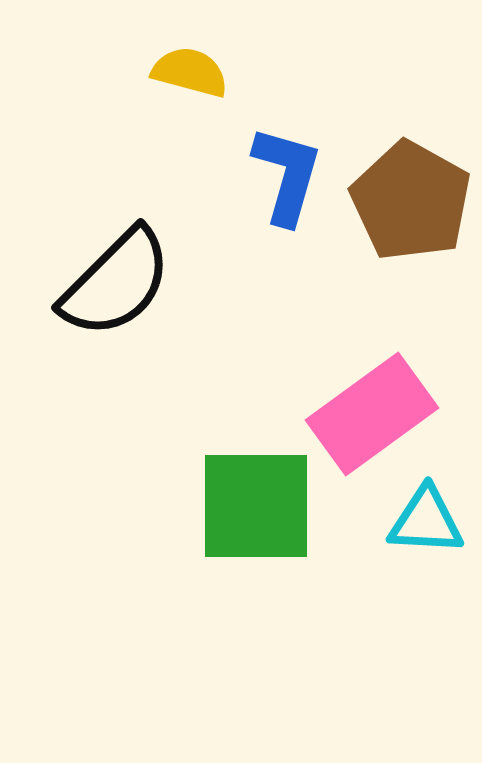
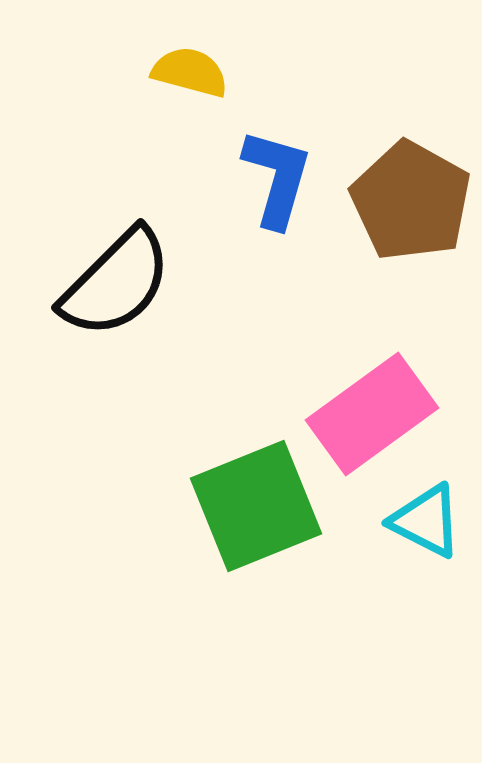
blue L-shape: moved 10 px left, 3 px down
green square: rotated 22 degrees counterclockwise
cyan triangle: rotated 24 degrees clockwise
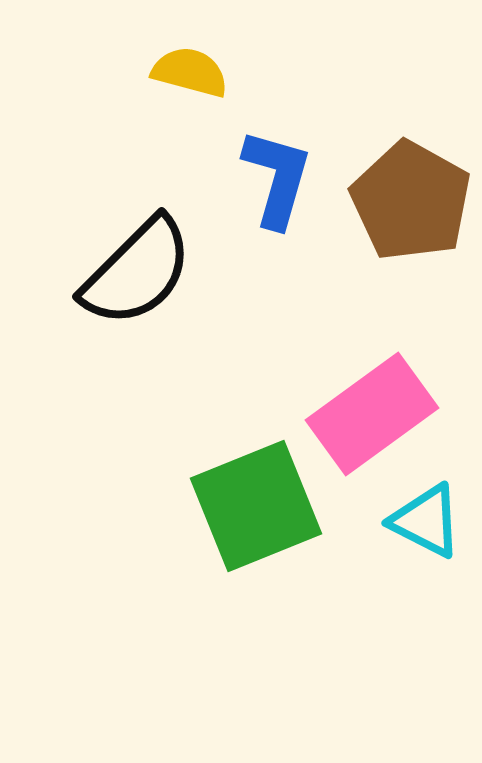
black semicircle: moved 21 px right, 11 px up
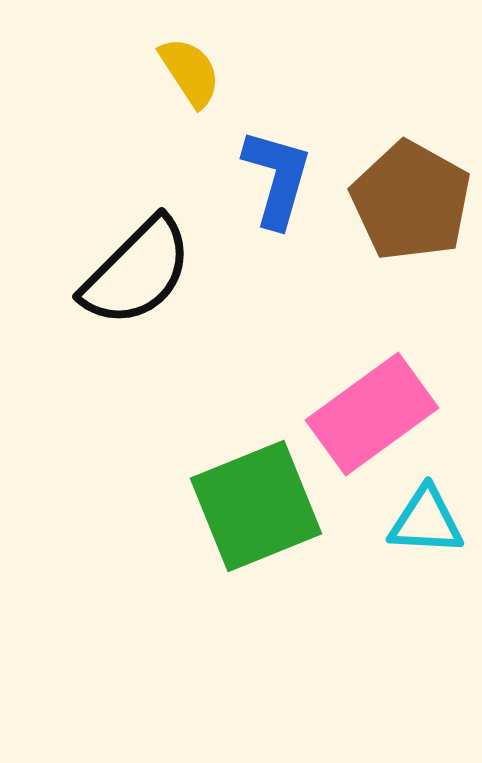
yellow semicircle: rotated 42 degrees clockwise
cyan triangle: rotated 24 degrees counterclockwise
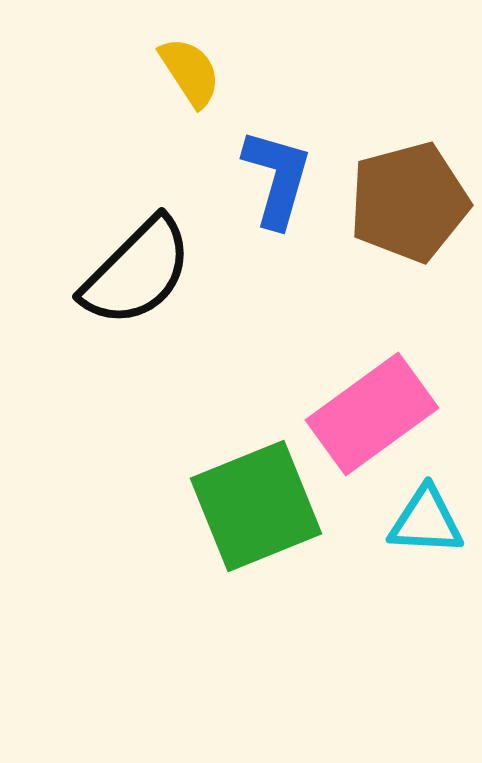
brown pentagon: moved 2 px left, 1 px down; rotated 28 degrees clockwise
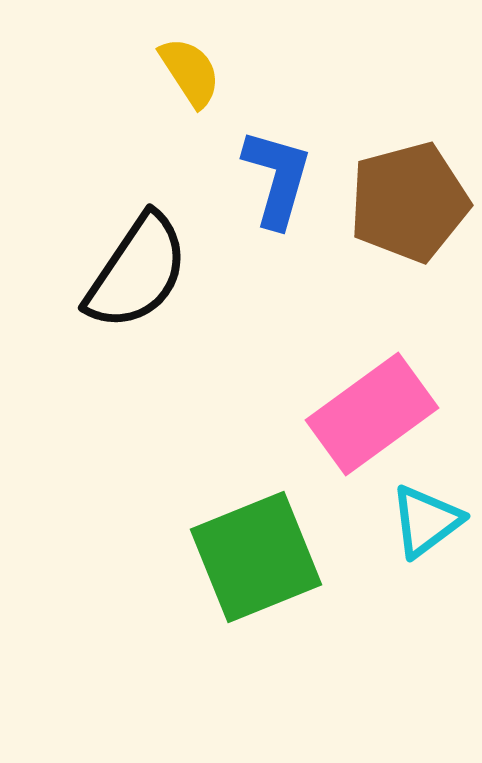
black semicircle: rotated 11 degrees counterclockwise
green square: moved 51 px down
cyan triangle: rotated 40 degrees counterclockwise
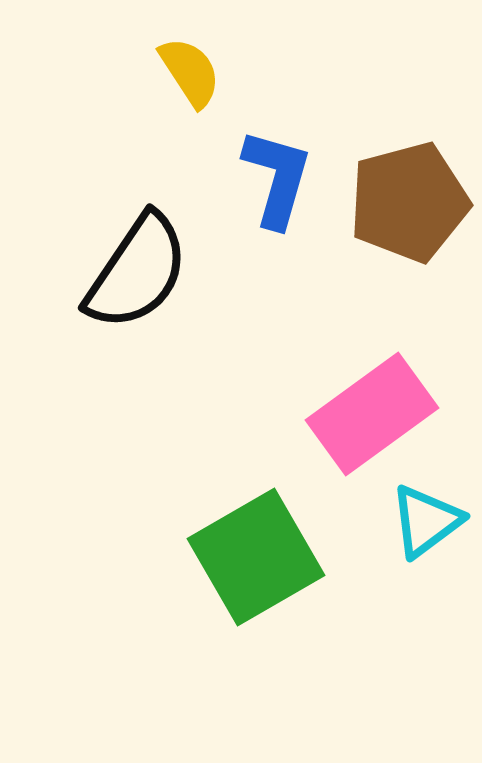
green square: rotated 8 degrees counterclockwise
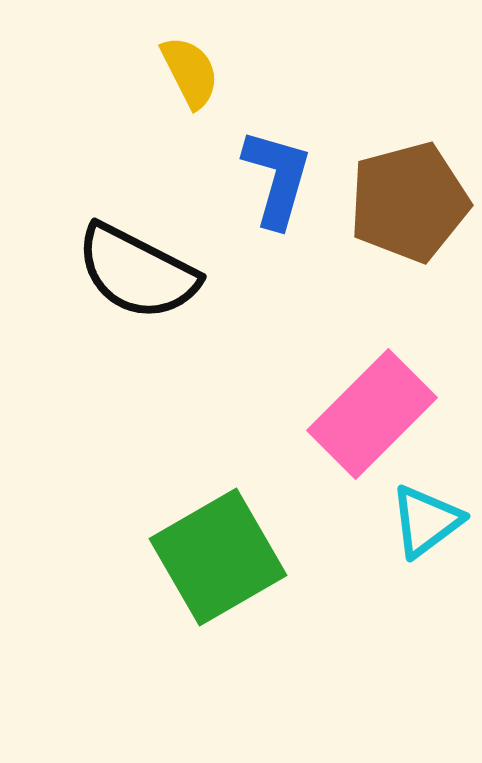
yellow semicircle: rotated 6 degrees clockwise
black semicircle: rotated 83 degrees clockwise
pink rectangle: rotated 9 degrees counterclockwise
green square: moved 38 px left
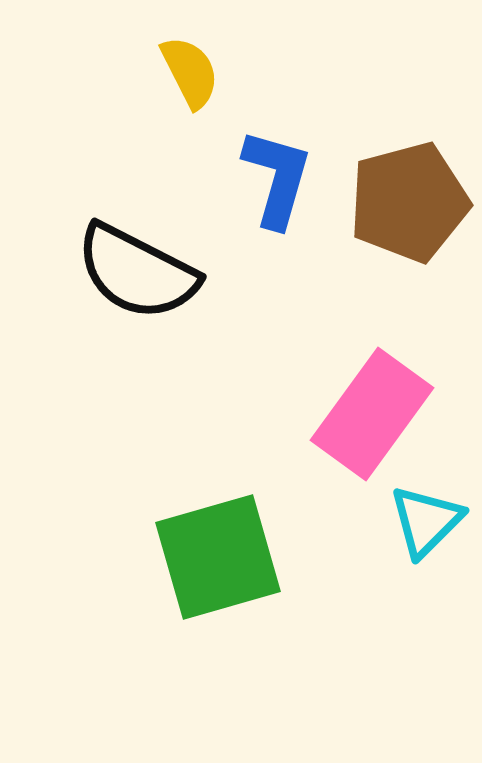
pink rectangle: rotated 9 degrees counterclockwise
cyan triangle: rotated 8 degrees counterclockwise
green square: rotated 14 degrees clockwise
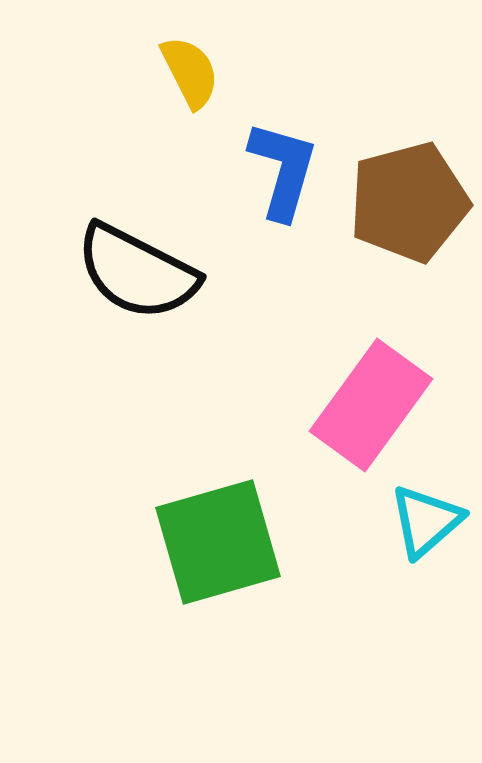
blue L-shape: moved 6 px right, 8 px up
pink rectangle: moved 1 px left, 9 px up
cyan triangle: rotated 4 degrees clockwise
green square: moved 15 px up
